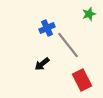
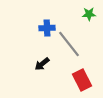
green star: rotated 16 degrees clockwise
blue cross: rotated 21 degrees clockwise
gray line: moved 1 px right, 1 px up
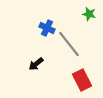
green star: rotated 16 degrees clockwise
blue cross: rotated 28 degrees clockwise
black arrow: moved 6 px left
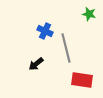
blue cross: moved 2 px left, 3 px down
gray line: moved 3 px left, 4 px down; rotated 24 degrees clockwise
red rectangle: rotated 55 degrees counterclockwise
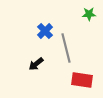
green star: rotated 16 degrees counterclockwise
blue cross: rotated 21 degrees clockwise
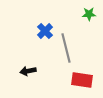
black arrow: moved 8 px left, 7 px down; rotated 28 degrees clockwise
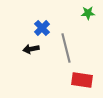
green star: moved 1 px left, 1 px up
blue cross: moved 3 px left, 3 px up
black arrow: moved 3 px right, 22 px up
